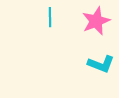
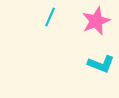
cyan line: rotated 24 degrees clockwise
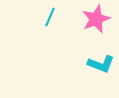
pink star: moved 2 px up
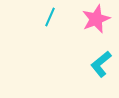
cyan L-shape: rotated 120 degrees clockwise
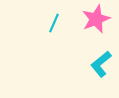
cyan line: moved 4 px right, 6 px down
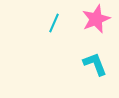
cyan L-shape: moved 6 px left; rotated 108 degrees clockwise
